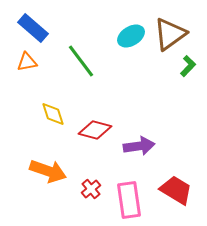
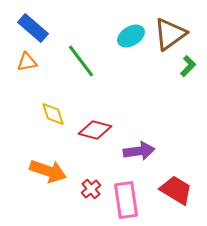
purple arrow: moved 5 px down
pink rectangle: moved 3 px left
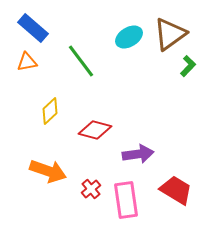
cyan ellipse: moved 2 px left, 1 px down
yellow diamond: moved 3 px left, 3 px up; rotated 64 degrees clockwise
purple arrow: moved 1 px left, 3 px down
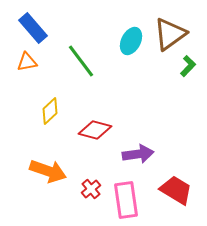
blue rectangle: rotated 8 degrees clockwise
cyan ellipse: moved 2 px right, 4 px down; rotated 32 degrees counterclockwise
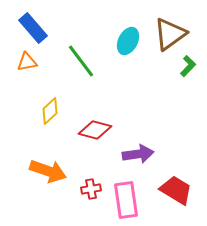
cyan ellipse: moved 3 px left
red cross: rotated 30 degrees clockwise
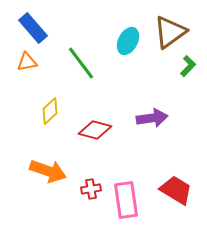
brown triangle: moved 2 px up
green line: moved 2 px down
purple arrow: moved 14 px right, 36 px up
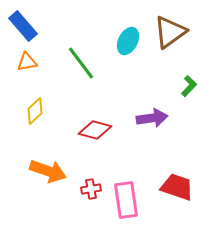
blue rectangle: moved 10 px left, 2 px up
green L-shape: moved 1 px right, 20 px down
yellow diamond: moved 15 px left
red trapezoid: moved 1 px right, 3 px up; rotated 12 degrees counterclockwise
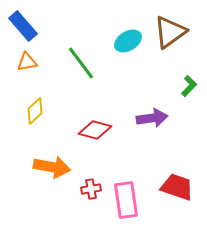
cyan ellipse: rotated 32 degrees clockwise
orange arrow: moved 4 px right, 4 px up; rotated 9 degrees counterclockwise
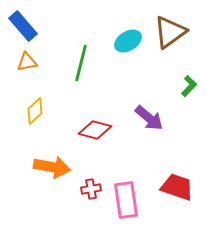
green line: rotated 51 degrees clockwise
purple arrow: moved 3 px left; rotated 48 degrees clockwise
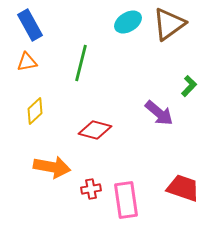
blue rectangle: moved 7 px right, 1 px up; rotated 12 degrees clockwise
brown triangle: moved 1 px left, 8 px up
cyan ellipse: moved 19 px up
purple arrow: moved 10 px right, 5 px up
red trapezoid: moved 6 px right, 1 px down
